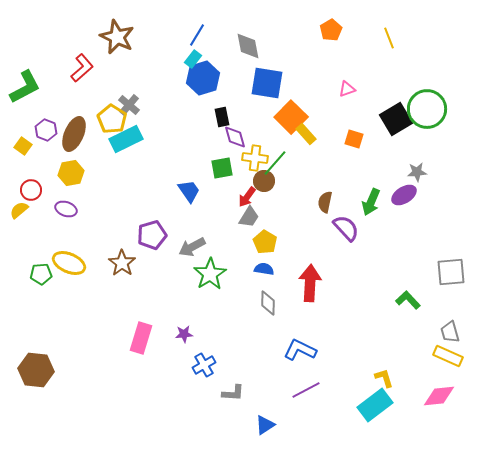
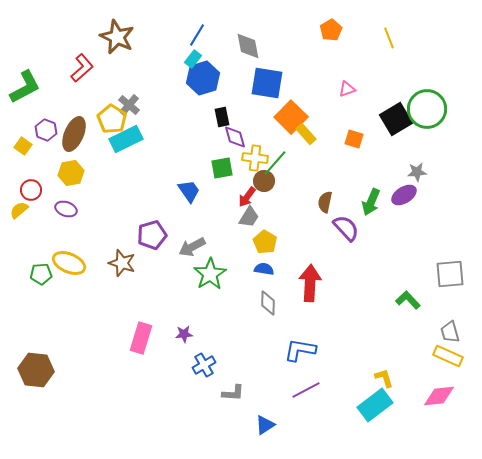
brown star at (122, 263): rotated 16 degrees counterclockwise
gray square at (451, 272): moved 1 px left, 2 px down
blue L-shape at (300, 350): rotated 16 degrees counterclockwise
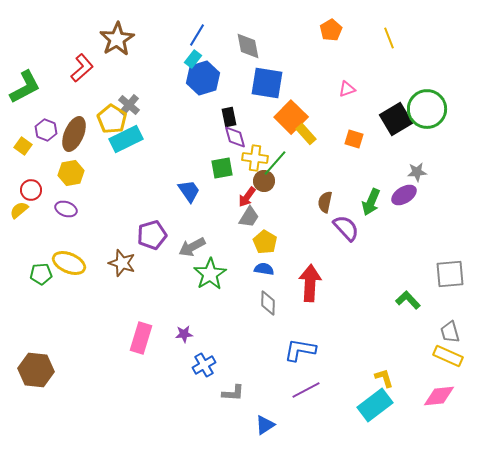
brown star at (117, 37): moved 2 px down; rotated 16 degrees clockwise
black rectangle at (222, 117): moved 7 px right
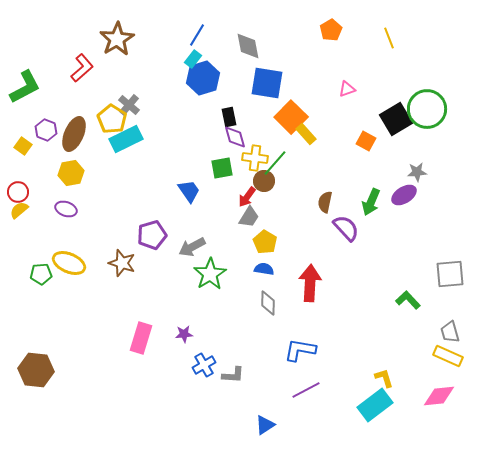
orange square at (354, 139): moved 12 px right, 2 px down; rotated 12 degrees clockwise
red circle at (31, 190): moved 13 px left, 2 px down
gray L-shape at (233, 393): moved 18 px up
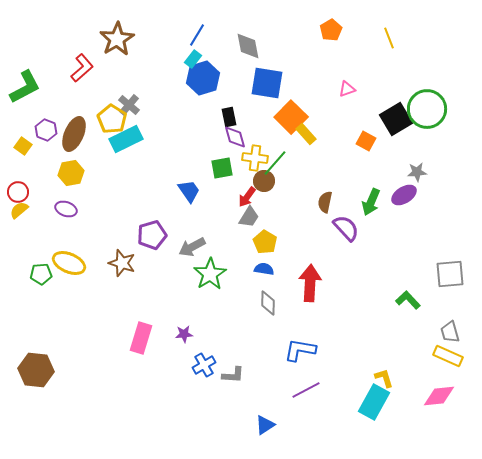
cyan rectangle at (375, 405): moved 1 px left, 3 px up; rotated 24 degrees counterclockwise
